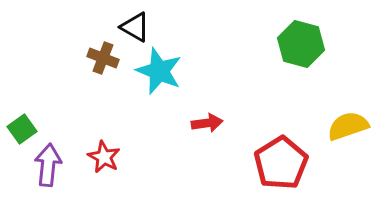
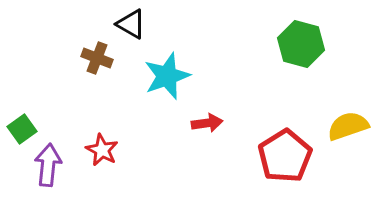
black triangle: moved 4 px left, 3 px up
brown cross: moved 6 px left
cyan star: moved 8 px right, 5 px down; rotated 30 degrees clockwise
red star: moved 2 px left, 7 px up
red pentagon: moved 4 px right, 7 px up
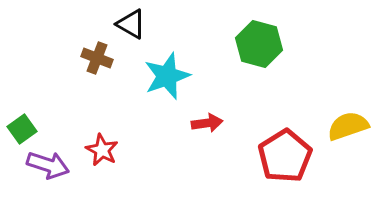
green hexagon: moved 42 px left
purple arrow: rotated 102 degrees clockwise
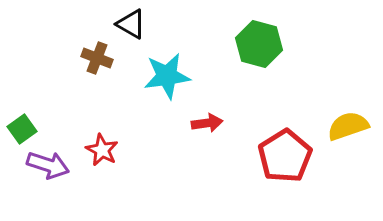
cyan star: rotated 12 degrees clockwise
